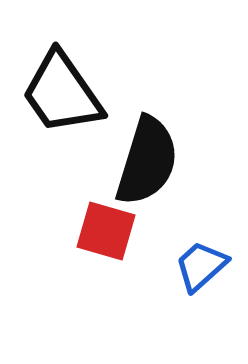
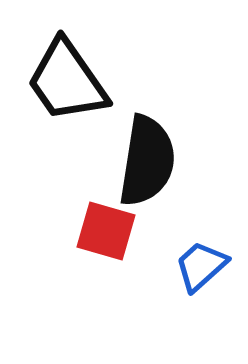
black trapezoid: moved 5 px right, 12 px up
black semicircle: rotated 8 degrees counterclockwise
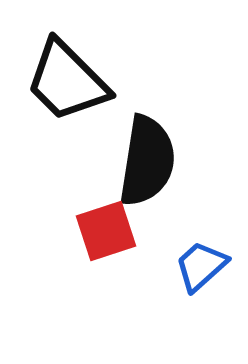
black trapezoid: rotated 10 degrees counterclockwise
red square: rotated 34 degrees counterclockwise
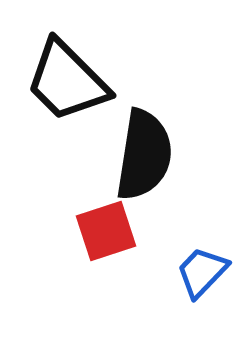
black semicircle: moved 3 px left, 6 px up
blue trapezoid: moved 1 px right, 6 px down; rotated 4 degrees counterclockwise
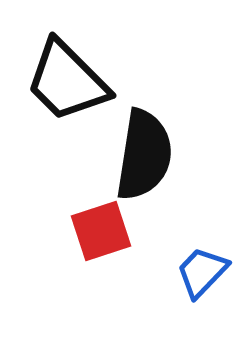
red square: moved 5 px left
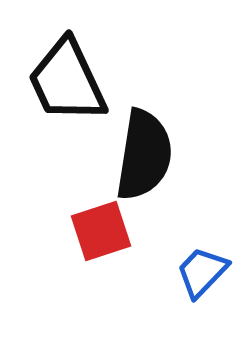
black trapezoid: rotated 20 degrees clockwise
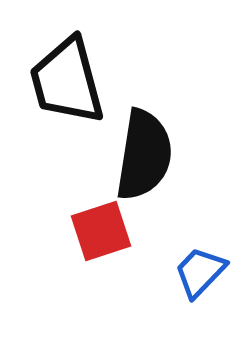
black trapezoid: rotated 10 degrees clockwise
blue trapezoid: moved 2 px left
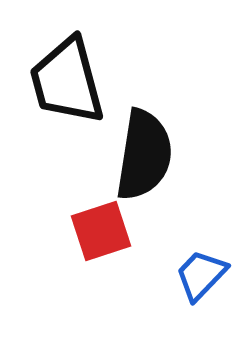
blue trapezoid: moved 1 px right, 3 px down
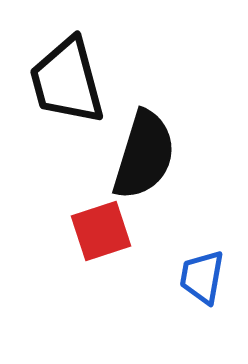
black semicircle: rotated 8 degrees clockwise
blue trapezoid: moved 1 px right, 2 px down; rotated 34 degrees counterclockwise
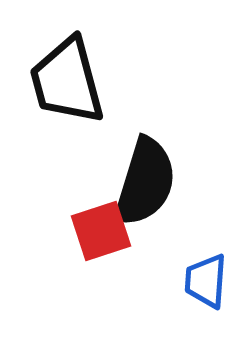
black semicircle: moved 1 px right, 27 px down
blue trapezoid: moved 4 px right, 4 px down; rotated 6 degrees counterclockwise
